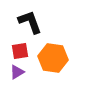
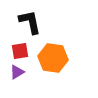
black L-shape: rotated 8 degrees clockwise
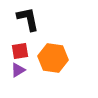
black L-shape: moved 2 px left, 3 px up
purple triangle: moved 1 px right, 2 px up
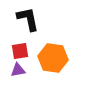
purple triangle: rotated 21 degrees clockwise
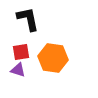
red square: moved 1 px right, 1 px down
purple triangle: rotated 28 degrees clockwise
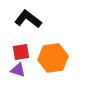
black L-shape: rotated 40 degrees counterclockwise
orange hexagon: rotated 16 degrees counterclockwise
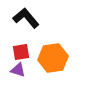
black L-shape: moved 2 px left, 1 px up; rotated 12 degrees clockwise
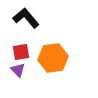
purple triangle: rotated 28 degrees clockwise
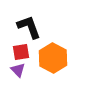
black L-shape: moved 3 px right, 9 px down; rotated 20 degrees clockwise
orange hexagon: rotated 24 degrees counterclockwise
